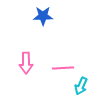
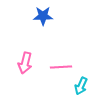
pink arrow: moved 1 px left; rotated 15 degrees clockwise
pink line: moved 2 px left, 1 px up
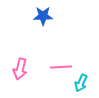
pink arrow: moved 5 px left, 6 px down
cyan arrow: moved 3 px up
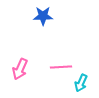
pink arrow: rotated 10 degrees clockwise
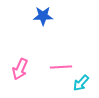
cyan arrow: rotated 18 degrees clockwise
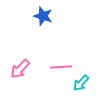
blue star: rotated 18 degrees clockwise
pink arrow: rotated 20 degrees clockwise
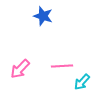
pink line: moved 1 px right, 1 px up
cyan arrow: moved 1 px right, 1 px up
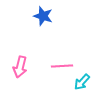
pink arrow: moved 2 px up; rotated 30 degrees counterclockwise
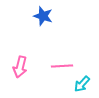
cyan arrow: moved 2 px down
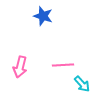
pink line: moved 1 px right, 1 px up
cyan arrow: rotated 84 degrees counterclockwise
